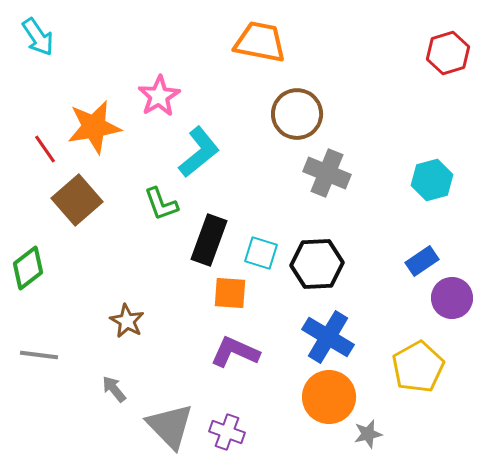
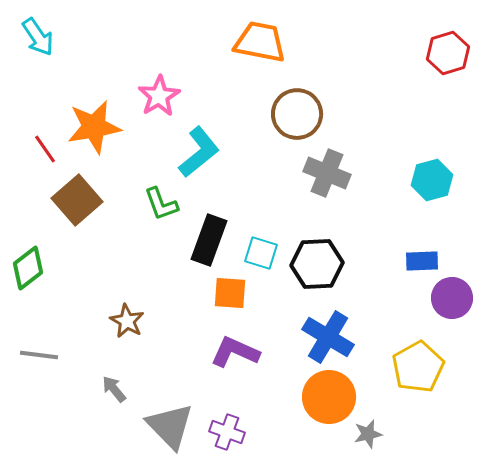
blue rectangle: rotated 32 degrees clockwise
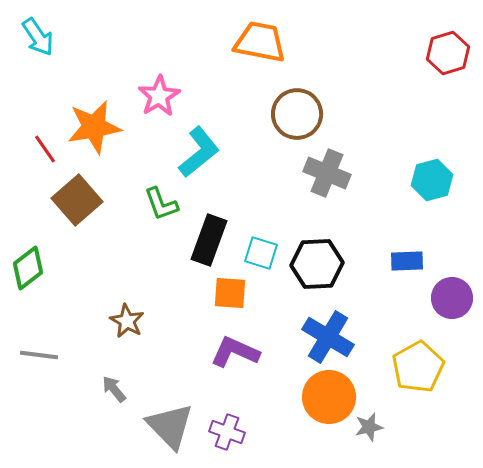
blue rectangle: moved 15 px left
gray star: moved 1 px right, 7 px up
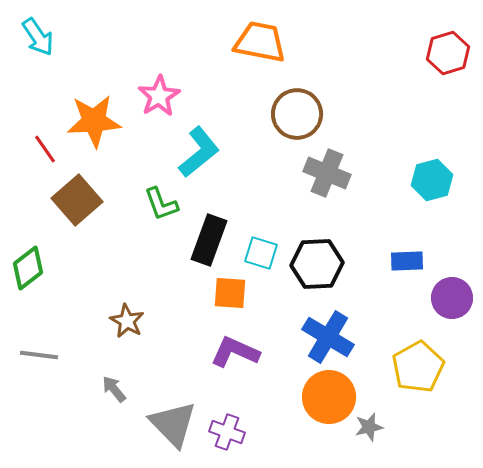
orange star: moved 6 px up; rotated 6 degrees clockwise
gray triangle: moved 3 px right, 2 px up
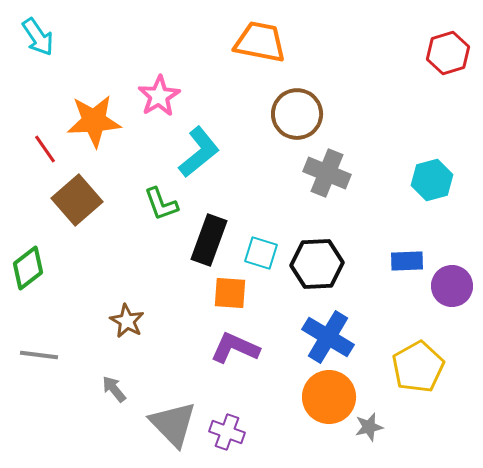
purple circle: moved 12 px up
purple L-shape: moved 4 px up
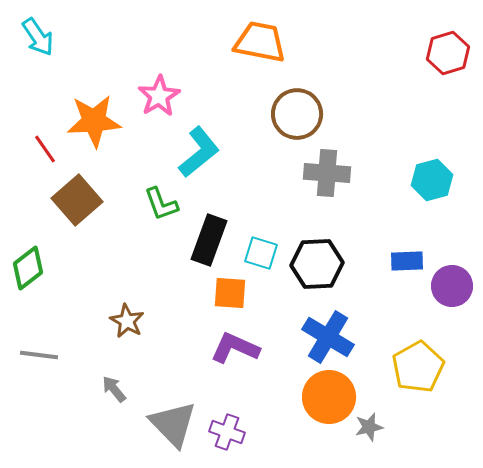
gray cross: rotated 18 degrees counterclockwise
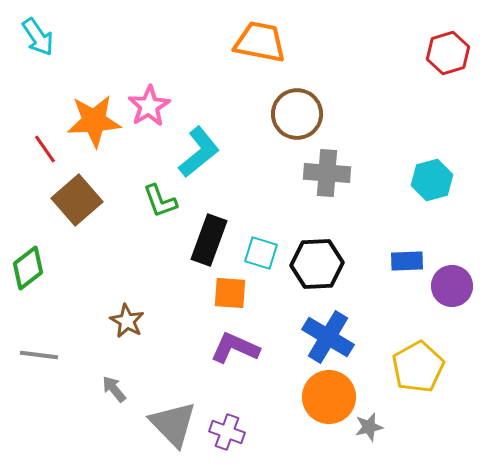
pink star: moved 10 px left, 10 px down
green L-shape: moved 1 px left, 3 px up
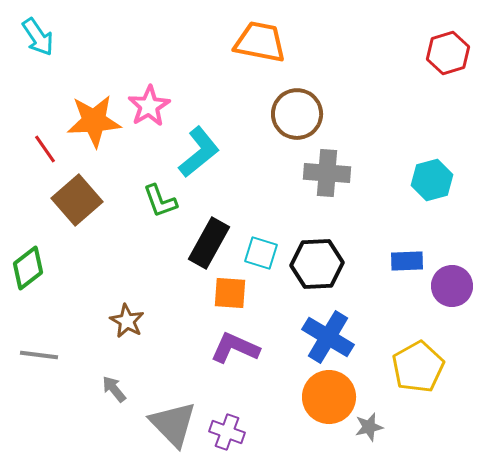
black rectangle: moved 3 px down; rotated 9 degrees clockwise
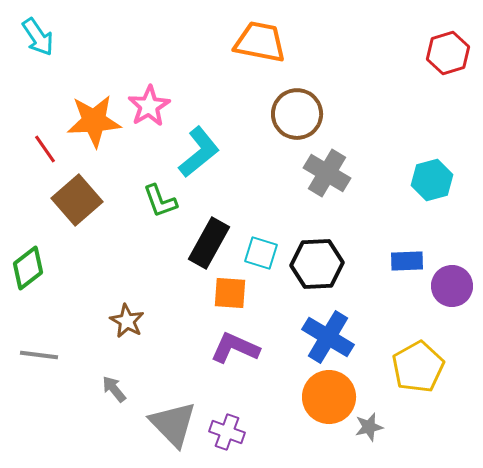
gray cross: rotated 27 degrees clockwise
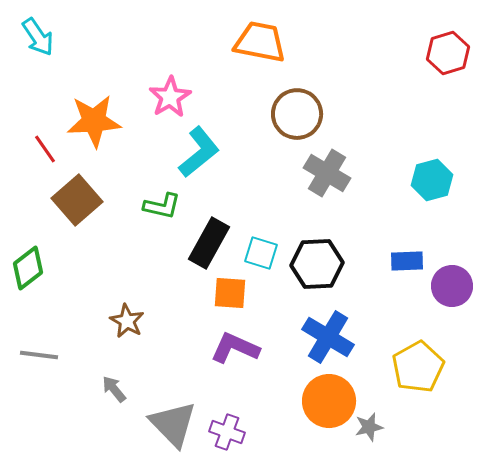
pink star: moved 21 px right, 9 px up
green L-shape: moved 2 px right, 5 px down; rotated 57 degrees counterclockwise
orange circle: moved 4 px down
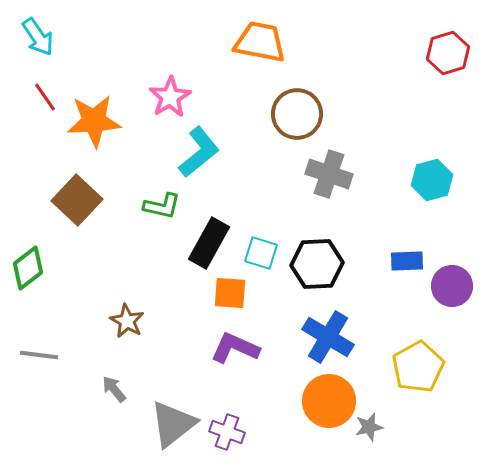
red line: moved 52 px up
gray cross: moved 2 px right, 1 px down; rotated 12 degrees counterclockwise
brown square: rotated 6 degrees counterclockwise
gray triangle: rotated 36 degrees clockwise
